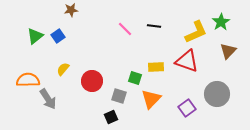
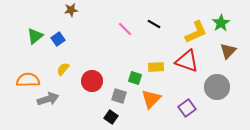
green star: moved 1 px down
black line: moved 2 px up; rotated 24 degrees clockwise
blue square: moved 3 px down
gray circle: moved 7 px up
gray arrow: rotated 75 degrees counterclockwise
black square: rotated 32 degrees counterclockwise
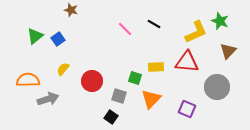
brown star: rotated 24 degrees clockwise
green star: moved 1 px left, 2 px up; rotated 18 degrees counterclockwise
red triangle: moved 1 px down; rotated 15 degrees counterclockwise
purple square: moved 1 px down; rotated 30 degrees counterclockwise
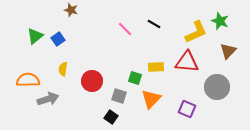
yellow semicircle: rotated 32 degrees counterclockwise
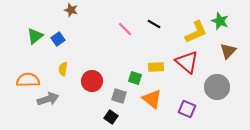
red triangle: rotated 35 degrees clockwise
orange triangle: moved 1 px right; rotated 35 degrees counterclockwise
